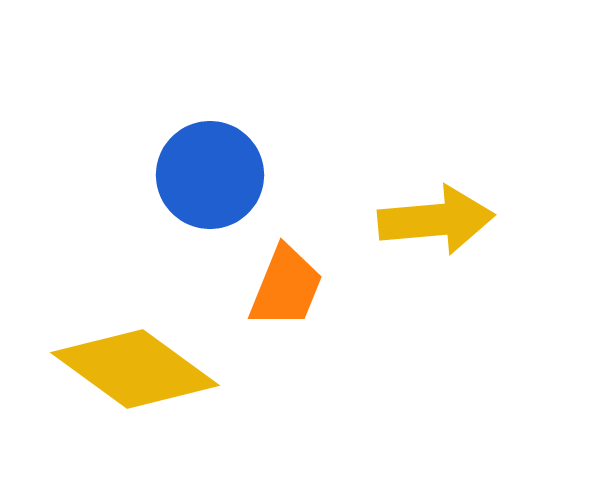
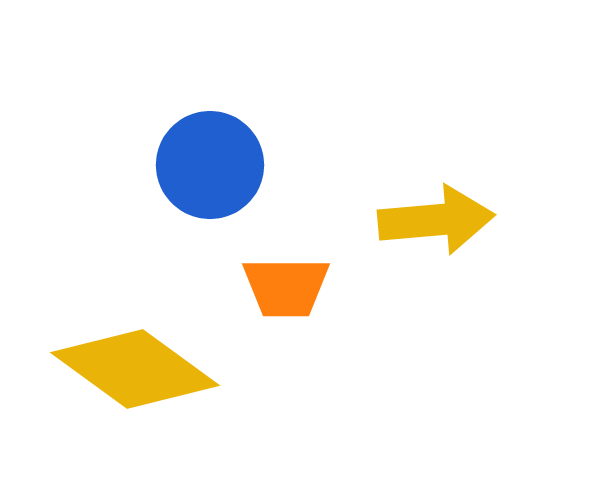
blue circle: moved 10 px up
orange trapezoid: rotated 68 degrees clockwise
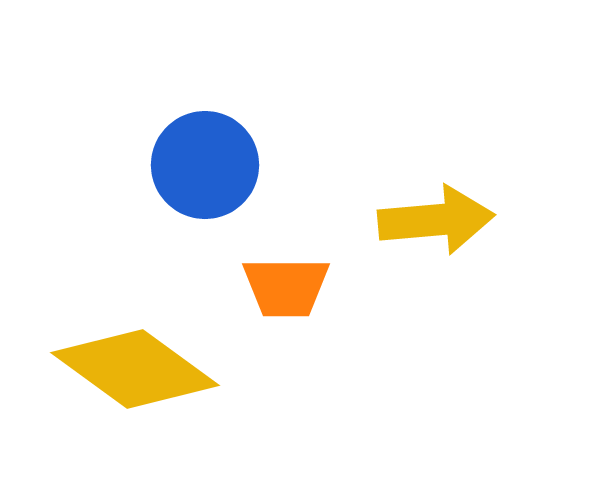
blue circle: moved 5 px left
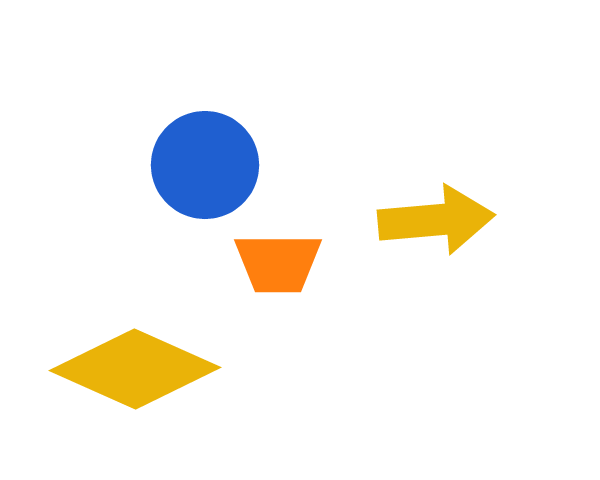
orange trapezoid: moved 8 px left, 24 px up
yellow diamond: rotated 12 degrees counterclockwise
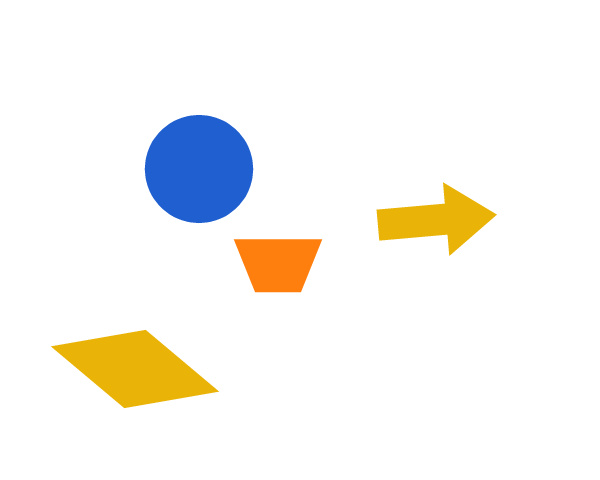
blue circle: moved 6 px left, 4 px down
yellow diamond: rotated 16 degrees clockwise
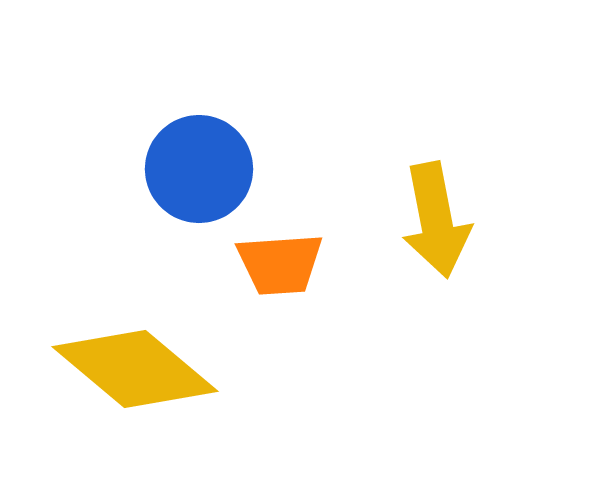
yellow arrow: rotated 84 degrees clockwise
orange trapezoid: moved 2 px right, 1 px down; rotated 4 degrees counterclockwise
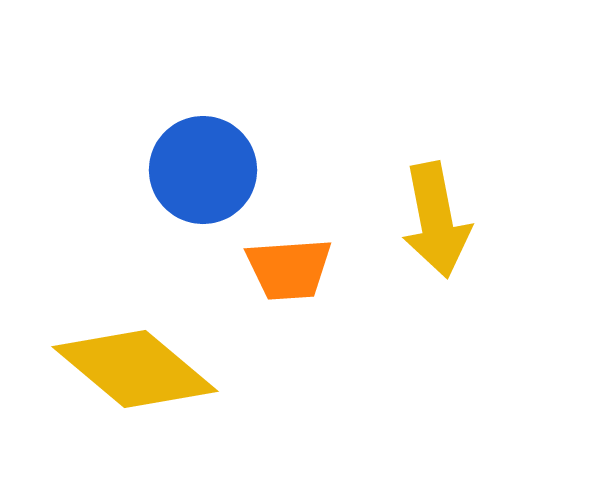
blue circle: moved 4 px right, 1 px down
orange trapezoid: moved 9 px right, 5 px down
